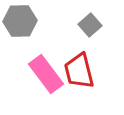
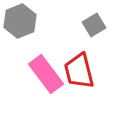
gray hexagon: rotated 20 degrees counterclockwise
gray square: moved 4 px right; rotated 10 degrees clockwise
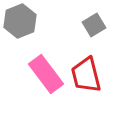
red trapezoid: moved 7 px right, 4 px down
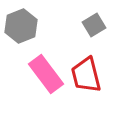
gray hexagon: moved 1 px right, 5 px down
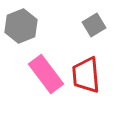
red trapezoid: rotated 9 degrees clockwise
